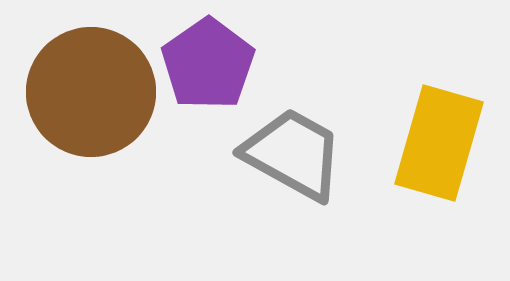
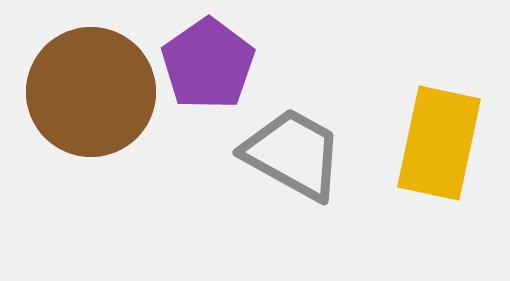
yellow rectangle: rotated 4 degrees counterclockwise
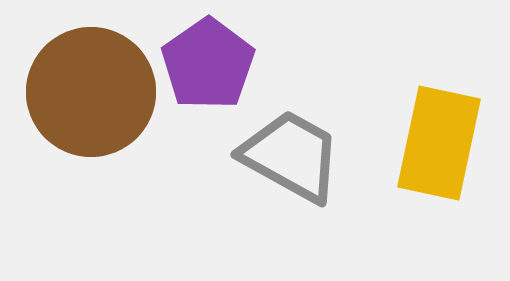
gray trapezoid: moved 2 px left, 2 px down
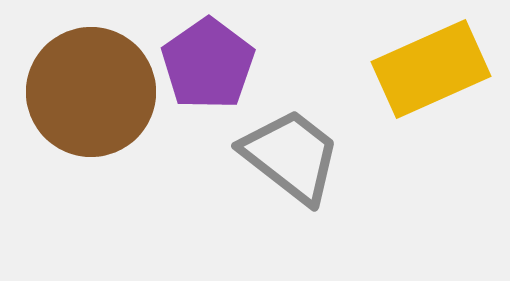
yellow rectangle: moved 8 px left, 74 px up; rotated 54 degrees clockwise
gray trapezoid: rotated 9 degrees clockwise
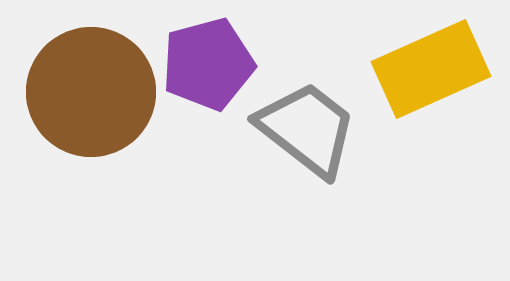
purple pentagon: rotated 20 degrees clockwise
gray trapezoid: moved 16 px right, 27 px up
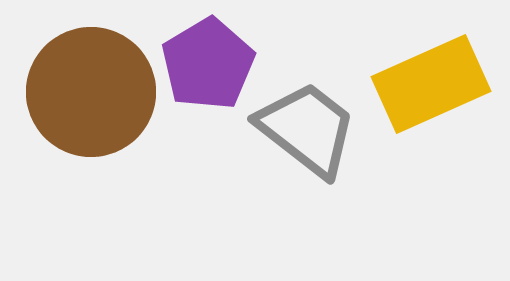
purple pentagon: rotated 16 degrees counterclockwise
yellow rectangle: moved 15 px down
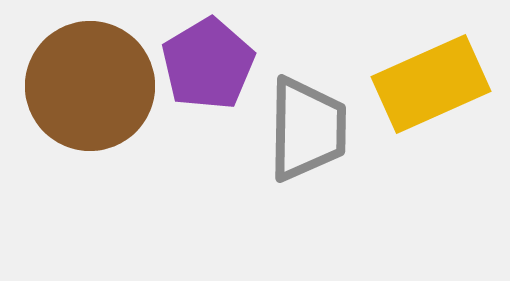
brown circle: moved 1 px left, 6 px up
gray trapezoid: rotated 53 degrees clockwise
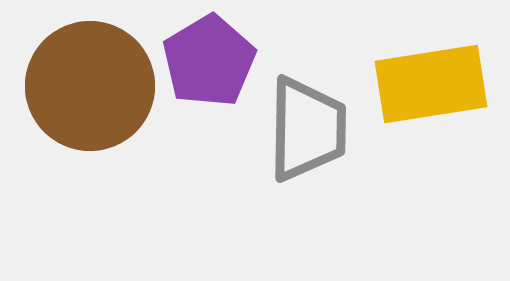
purple pentagon: moved 1 px right, 3 px up
yellow rectangle: rotated 15 degrees clockwise
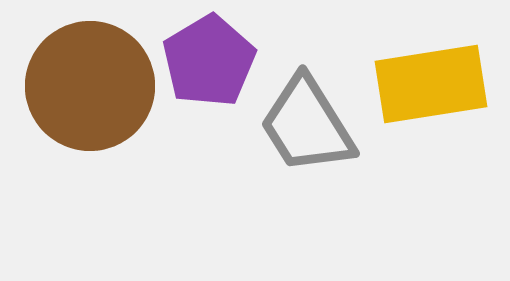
gray trapezoid: moved 4 px up; rotated 147 degrees clockwise
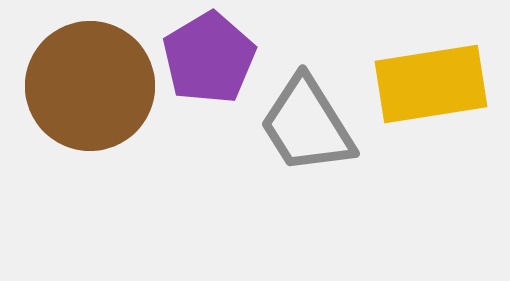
purple pentagon: moved 3 px up
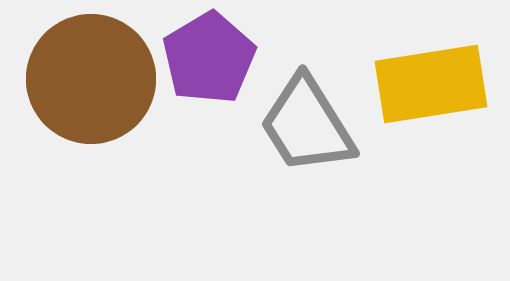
brown circle: moved 1 px right, 7 px up
